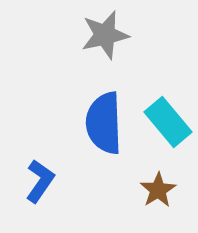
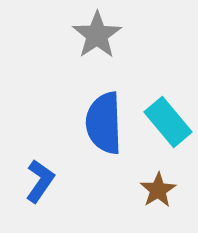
gray star: moved 8 px left; rotated 21 degrees counterclockwise
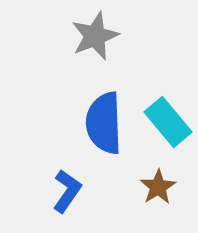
gray star: moved 2 px left, 1 px down; rotated 12 degrees clockwise
blue L-shape: moved 27 px right, 10 px down
brown star: moved 3 px up
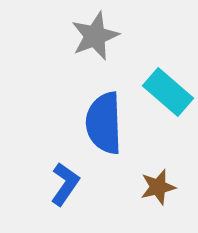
cyan rectangle: moved 30 px up; rotated 9 degrees counterclockwise
brown star: rotated 18 degrees clockwise
blue L-shape: moved 2 px left, 7 px up
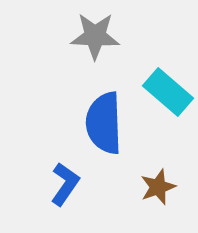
gray star: rotated 24 degrees clockwise
brown star: rotated 6 degrees counterclockwise
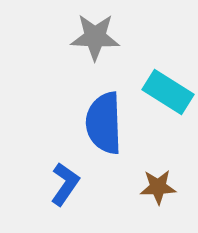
gray star: moved 1 px down
cyan rectangle: rotated 9 degrees counterclockwise
brown star: rotated 18 degrees clockwise
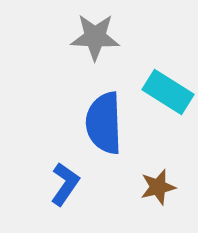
brown star: rotated 12 degrees counterclockwise
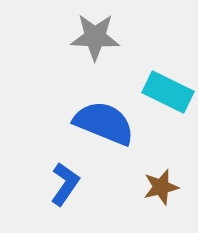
cyan rectangle: rotated 6 degrees counterclockwise
blue semicircle: rotated 114 degrees clockwise
brown star: moved 3 px right
